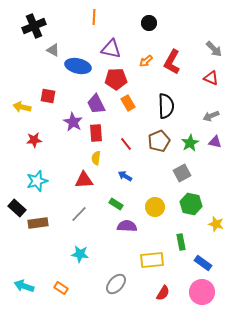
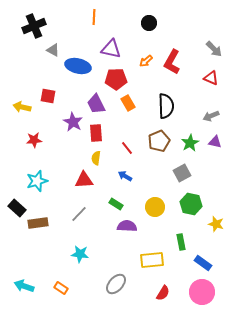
red line at (126, 144): moved 1 px right, 4 px down
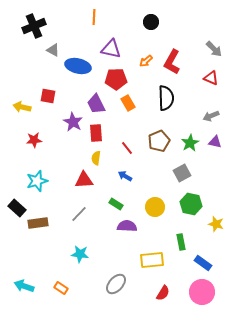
black circle at (149, 23): moved 2 px right, 1 px up
black semicircle at (166, 106): moved 8 px up
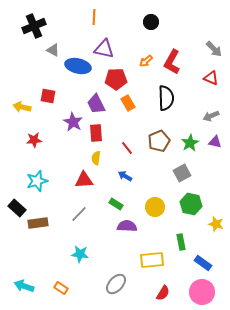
purple triangle at (111, 49): moved 7 px left
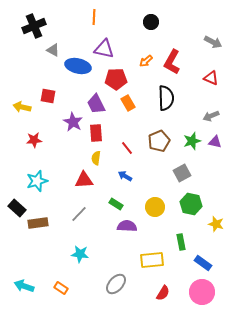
gray arrow at (214, 49): moved 1 px left, 7 px up; rotated 18 degrees counterclockwise
green star at (190, 143): moved 2 px right, 2 px up; rotated 12 degrees clockwise
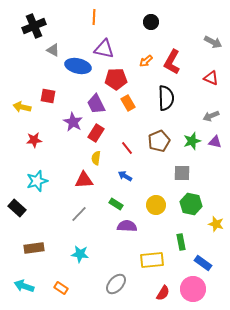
red rectangle at (96, 133): rotated 36 degrees clockwise
gray square at (182, 173): rotated 30 degrees clockwise
yellow circle at (155, 207): moved 1 px right, 2 px up
brown rectangle at (38, 223): moved 4 px left, 25 px down
pink circle at (202, 292): moved 9 px left, 3 px up
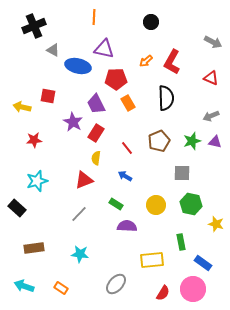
red triangle at (84, 180): rotated 18 degrees counterclockwise
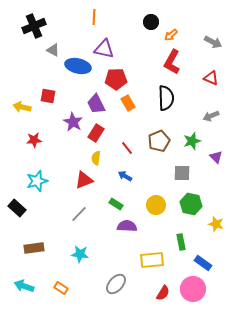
orange arrow at (146, 61): moved 25 px right, 26 px up
purple triangle at (215, 142): moved 1 px right, 15 px down; rotated 32 degrees clockwise
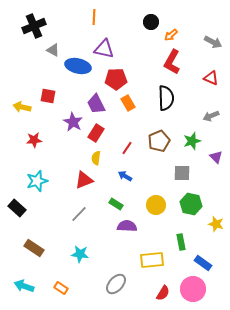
red line at (127, 148): rotated 72 degrees clockwise
brown rectangle at (34, 248): rotated 42 degrees clockwise
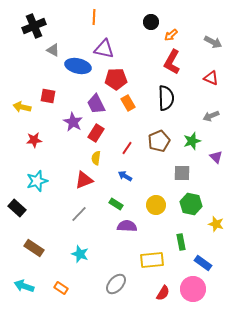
cyan star at (80, 254): rotated 12 degrees clockwise
